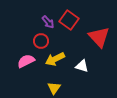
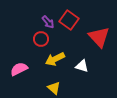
red circle: moved 2 px up
pink semicircle: moved 7 px left, 8 px down
yellow triangle: rotated 24 degrees counterclockwise
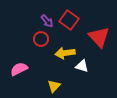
purple arrow: moved 1 px left, 1 px up
yellow arrow: moved 10 px right, 6 px up; rotated 18 degrees clockwise
yellow triangle: moved 2 px up; rotated 32 degrees clockwise
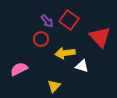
red triangle: moved 1 px right
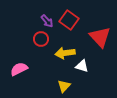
yellow triangle: moved 10 px right
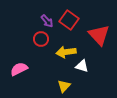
red triangle: moved 1 px left, 2 px up
yellow arrow: moved 1 px right, 1 px up
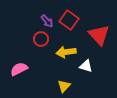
white triangle: moved 4 px right
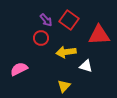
purple arrow: moved 1 px left, 1 px up
red triangle: rotated 50 degrees counterclockwise
red circle: moved 1 px up
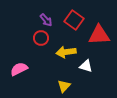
red square: moved 5 px right
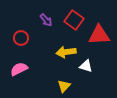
red circle: moved 20 px left
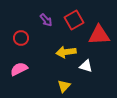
red square: rotated 24 degrees clockwise
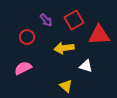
red circle: moved 6 px right, 1 px up
yellow arrow: moved 2 px left, 4 px up
pink semicircle: moved 4 px right, 1 px up
yellow triangle: moved 2 px right; rotated 32 degrees counterclockwise
